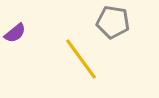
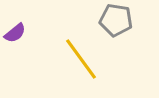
gray pentagon: moved 3 px right, 2 px up
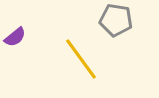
purple semicircle: moved 4 px down
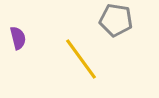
purple semicircle: moved 3 px right, 1 px down; rotated 65 degrees counterclockwise
